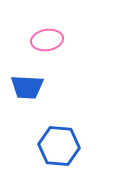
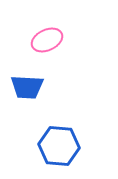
pink ellipse: rotated 16 degrees counterclockwise
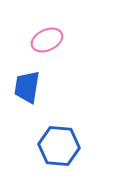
blue trapezoid: rotated 96 degrees clockwise
